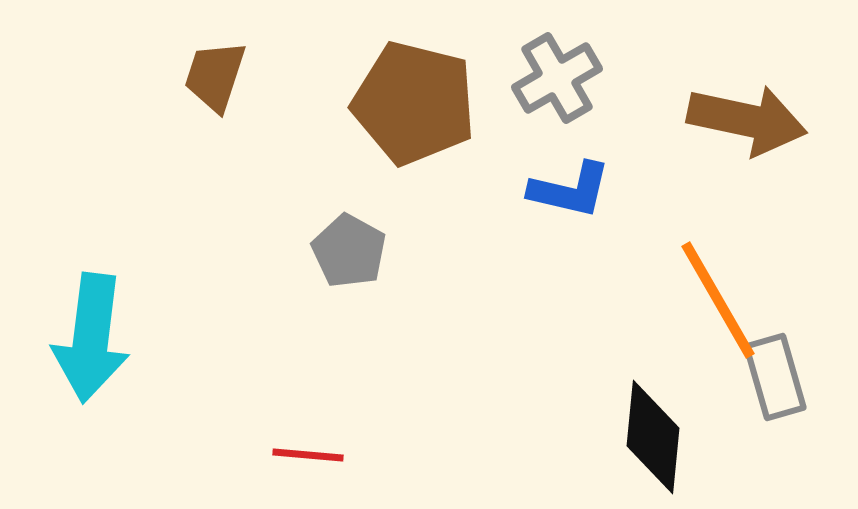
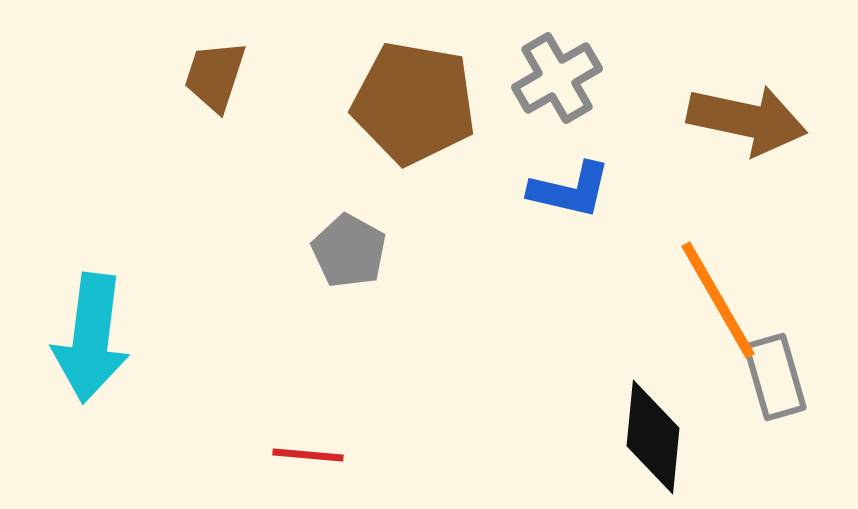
brown pentagon: rotated 4 degrees counterclockwise
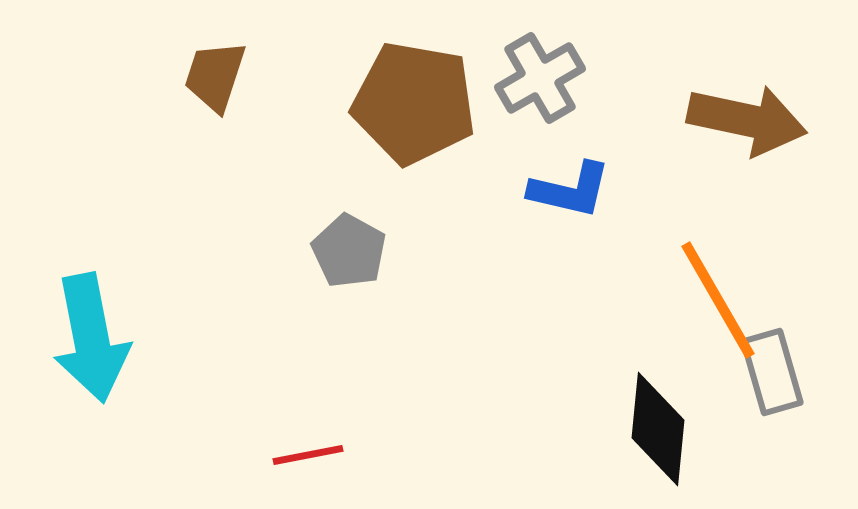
gray cross: moved 17 px left
cyan arrow: rotated 18 degrees counterclockwise
gray rectangle: moved 3 px left, 5 px up
black diamond: moved 5 px right, 8 px up
red line: rotated 16 degrees counterclockwise
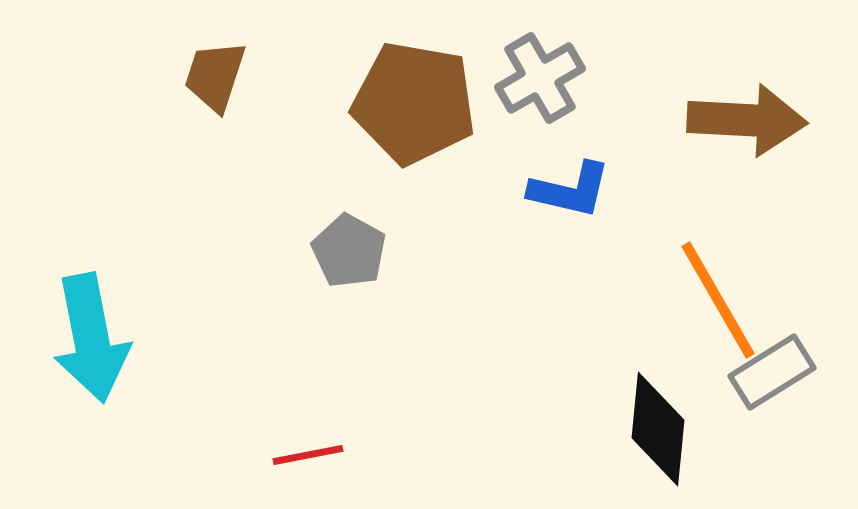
brown arrow: rotated 9 degrees counterclockwise
gray rectangle: rotated 74 degrees clockwise
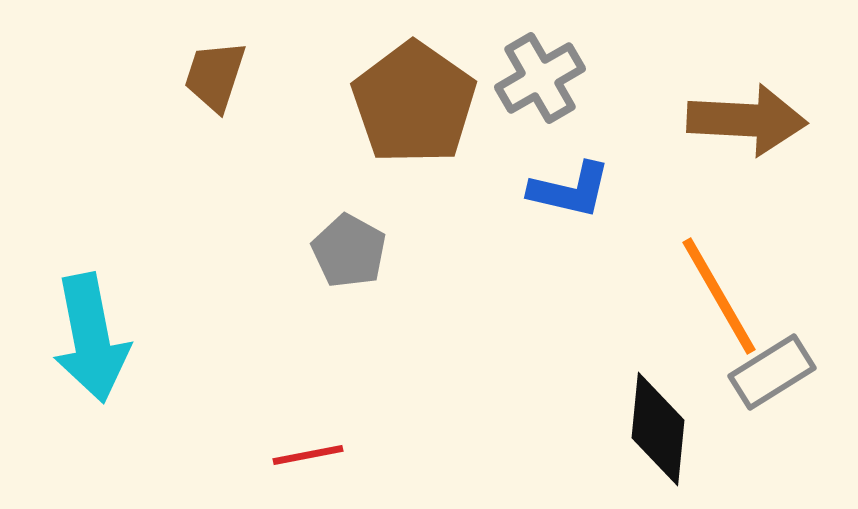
brown pentagon: rotated 25 degrees clockwise
orange line: moved 1 px right, 4 px up
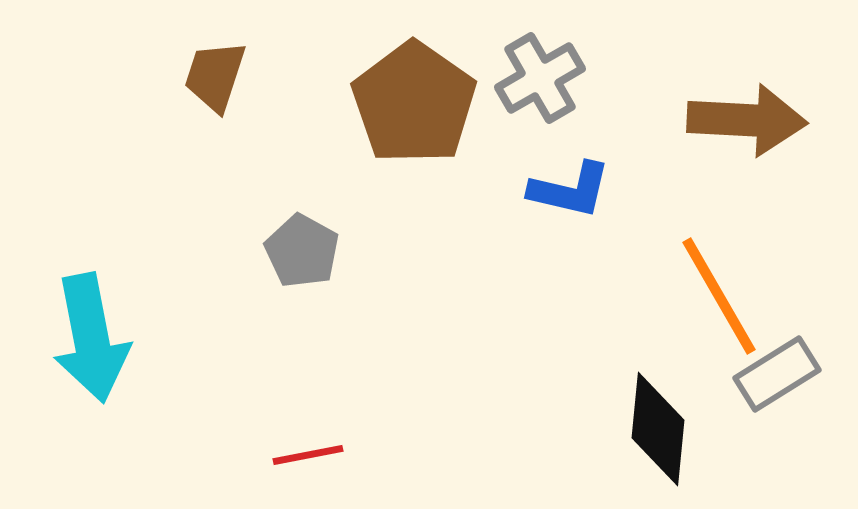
gray pentagon: moved 47 px left
gray rectangle: moved 5 px right, 2 px down
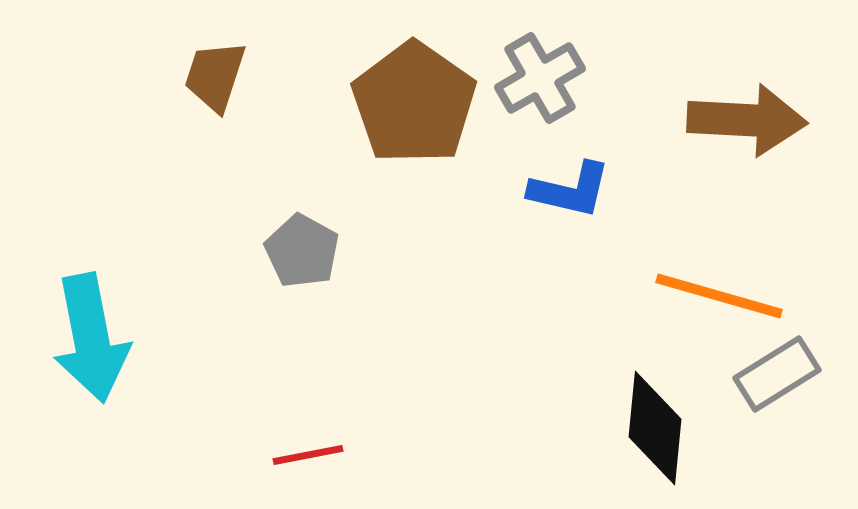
orange line: rotated 44 degrees counterclockwise
black diamond: moved 3 px left, 1 px up
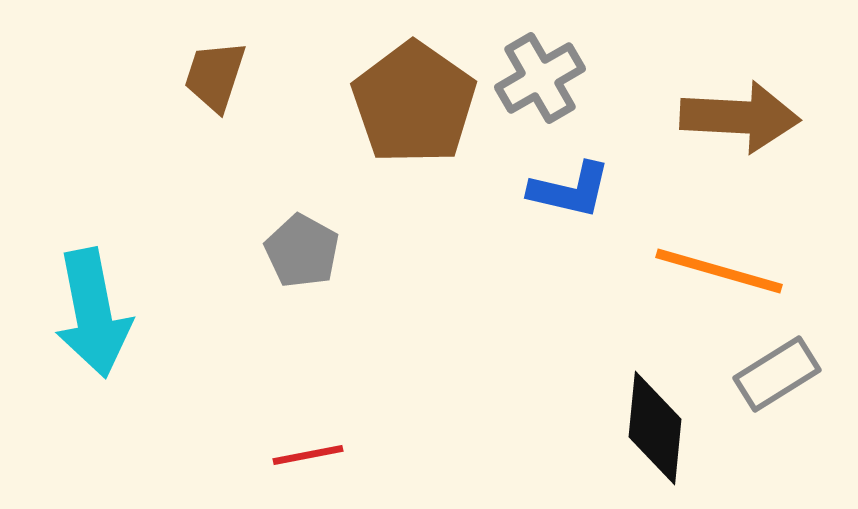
brown arrow: moved 7 px left, 3 px up
orange line: moved 25 px up
cyan arrow: moved 2 px right, 25 px up
